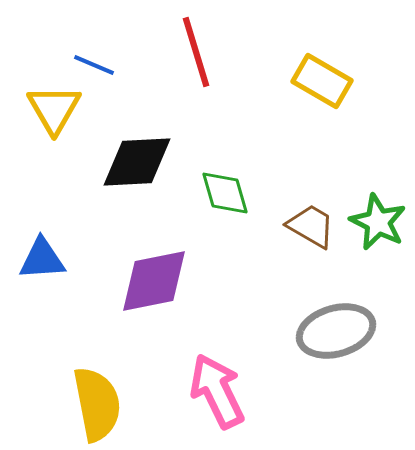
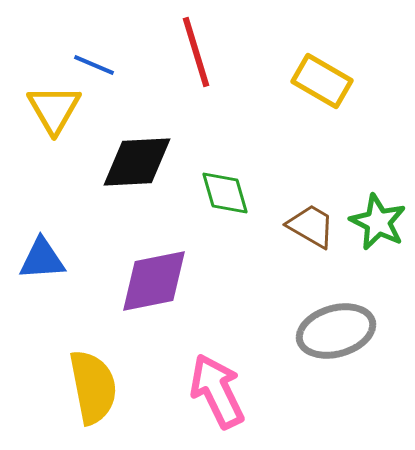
yellow semicircle: moved 4 px left, 17 px up
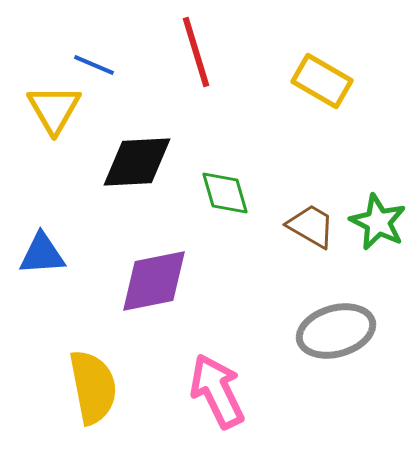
blue triangle: moved 5 px up
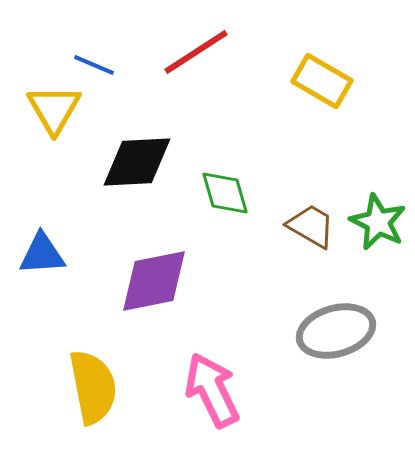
red line: rotated 74 degrees clockwise
pink arrow: moved 5 px left, 1 px up
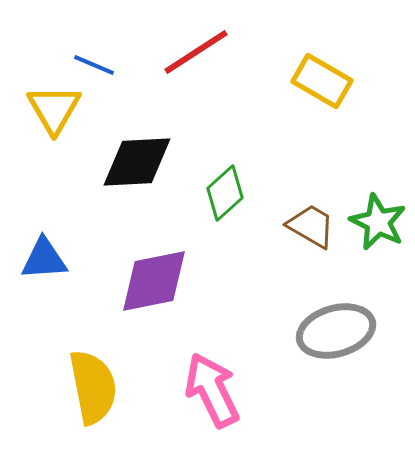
green diamond: rotated 64 degrees clockwise
blue triangle: moved 2 px right, 5 px down
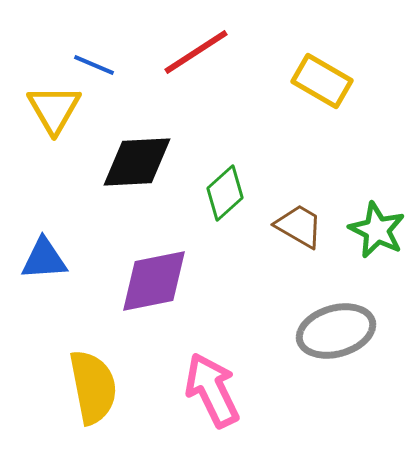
green star: moved 1 px left, 8 px down
brown trapezoid: moved 12 px left
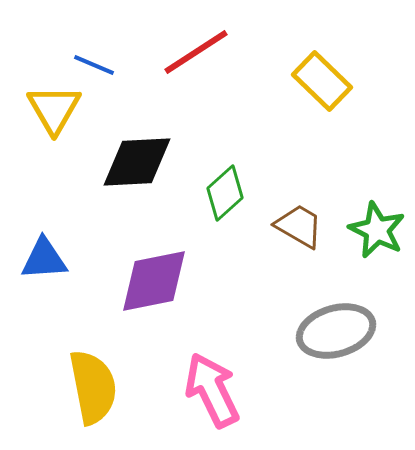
yellow rectangle: rotated 14 degrees clockwise
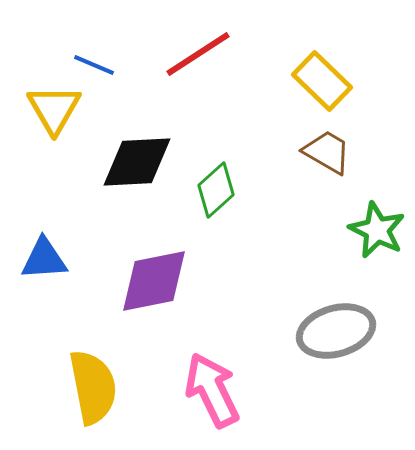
red line: moved 2 px right, 2 px down
green diamond: moved 9 px left, 3 px up
brown trapezoid: moved 28 px right, 74 px up
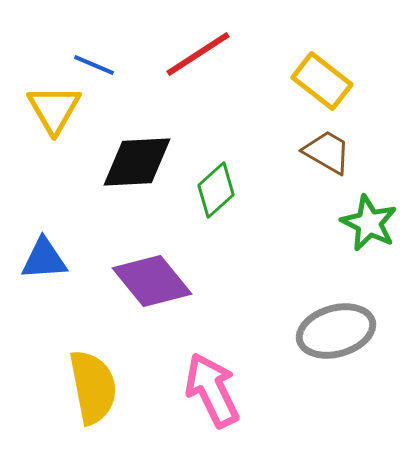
yellow rectangle: rotated 6 degrees counterclockwise
green star: moved 8 px left, 7 px up
purple diamond: moved 2 px left; rotated 62 degrees clockwise
